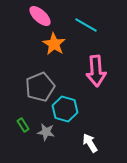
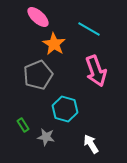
pink ellipse: moved 2 px left, 1 px down
cyan line: moved 3 px right, 4 px down
pink arrow: rotated 16 degrees counterclockwise
gray pentagon: moved 2 px left, 12 px up
gray star: moved 5 px down
white arrow: moved 1 px right, 1 px down
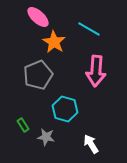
orange star: moved 2 px up
pink arrow: rotated 24 degrees clockwise
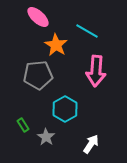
cyan line: moved 2 px left, 2 px down
orange star: moved 2 px right, 3 px down
gray pentagon: rotated 16 degrees clockwise
cyan hexagon: rotated 15 degrees clockwise
gray star: rotated 24 degrees clockwise
white arrow: rotated 66 degrees clockwise
